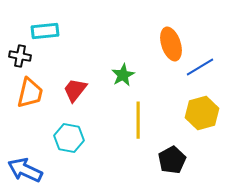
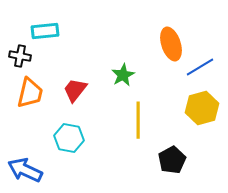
yellow hexagon: moved 5 px up
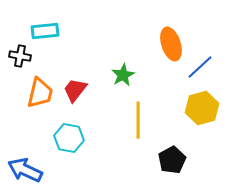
blue line: rotated 12 degrees counterclockwise
orange trapezoid: moved 10 px right
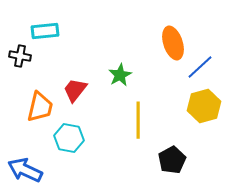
orange ellipse: moved 2 px right, 1 px up
green star: moved 3 px left
orange trapezoid: moved 14 px down
yellow hexagon: moved 2 px right, 2 px up
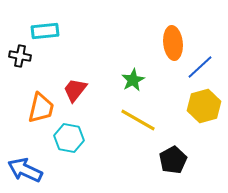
orange ellipse: rotated 12 degrees clockwise
green star: moved 13 px right, 5 px down
orange trapezoid: moved 1 px right, 1 px down
yellow line: rotated 60 degrees counterclockwise
black pentagon: moved 1 px right
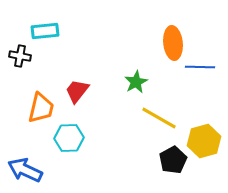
blue line: rotated 44 degrees clockwise
green star: moved 3 px right, 2 px down
red trapezoid: moved 2 px right, 1 px down
yellow hexagon: moved 35 px down
yellow line: moved 21 px right, 2 px up
cyan hexagon: rotated 12 degrees counterclockwise
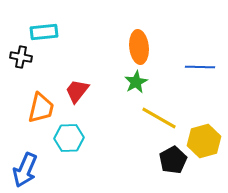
cyan rectangle: moved 1 px left, 1 px down
orange ellipse: moved 34 px left, 4 px down
black cross: moved 1 px right, 1 px down
blue arrow: rotated 92 degrees counterclockwise
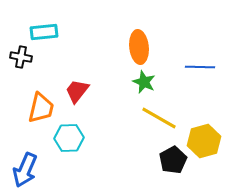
green star: moved 8 px right; rotated 20 degrees counterclockwise
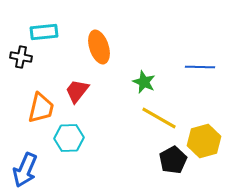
orange ellipse: moved 40 px left; rotated 12 degrees counterclockwise
